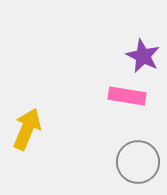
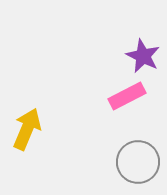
pink rectangle: rotated 36 degrees counterclockwise
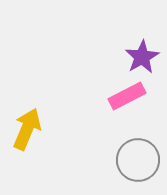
purple star: moved 1 px left, 1 px down; rotated 16 degrees clockwise
gray circle: moved 2 px up
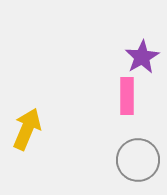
pink rectangle: rotated 63 degrees counterclockwise
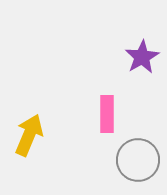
pink rectangle: moved 20 px left, 18 px down
yellow arrow: moved 2 px right, 6 px down
